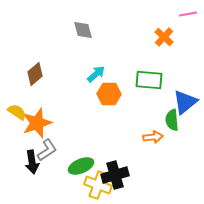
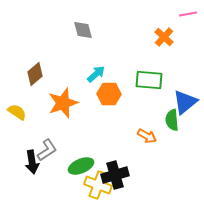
orange star: moved 26 px right, 20 px up
orange arrow: moved 6 px left, 1 px up; rotated 36 degrees clockwise
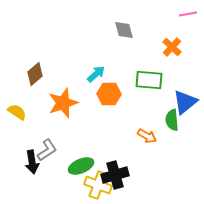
gray diamond: moved 41 px right
orange cross: moved 8 px right, 10 px down
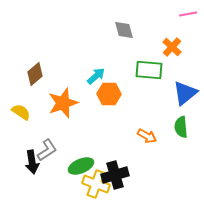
cyan arrow: moved 2 px down
green rectangle: moved 10 px up
blue triangle: moved 9 px up
yellow semicircle: moved 4 px right
green semicircle: moved 9 px right, 7 px down
yellow cross: moved 2 px left, 1 px up
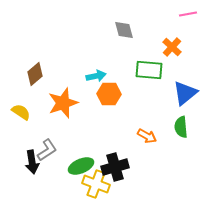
cyan arrow: rotated 30 degrees clockwise
black cross: moved 8 px up
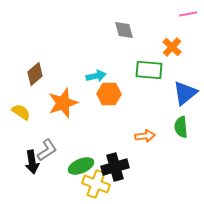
orange arrow: moved 2 px left; rotated 36 degrees counterclockwise
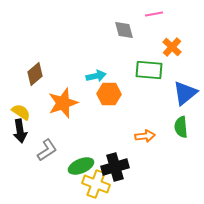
pink line: moved 34 px left
black arrow: moved 12 px left, 31 px up
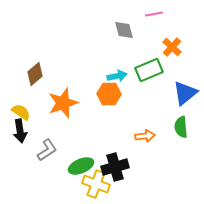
green rectangle: rotated 28 degrees counterclockwise
cyan arrow: moved 21 px right
